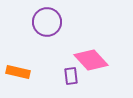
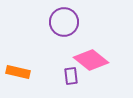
purple circle: moved 17 px right
pink diamond: rotated 8 degrees counterclockwise
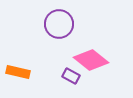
purple circle: moved 5 px left, 2 px down
purple rectangle: rotated 54 degrees counterclockwise
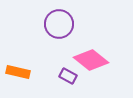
purple rectangle: moved 3 px left
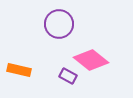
orange rectangle: moved 1 px right, 2 px up
